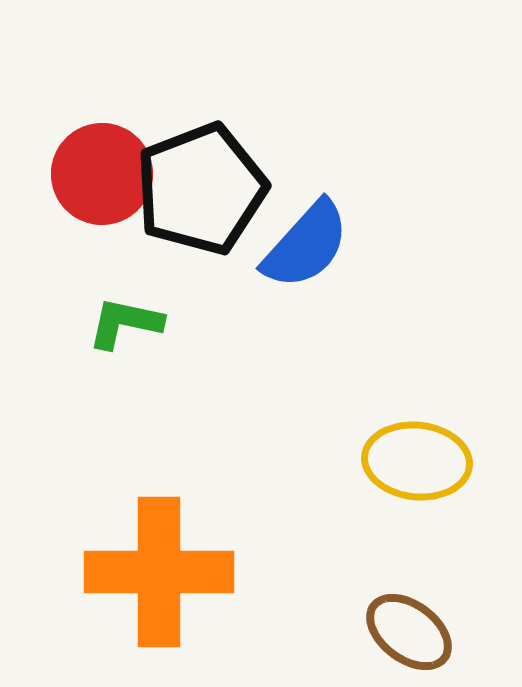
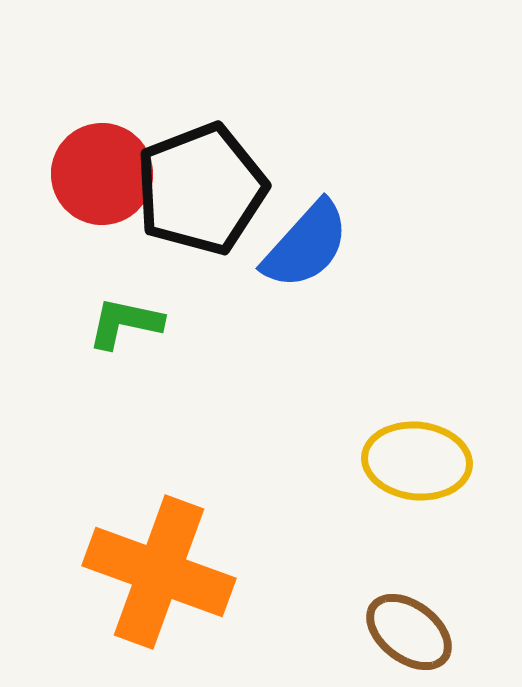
orange cross: rotated 20 degrees clockwise
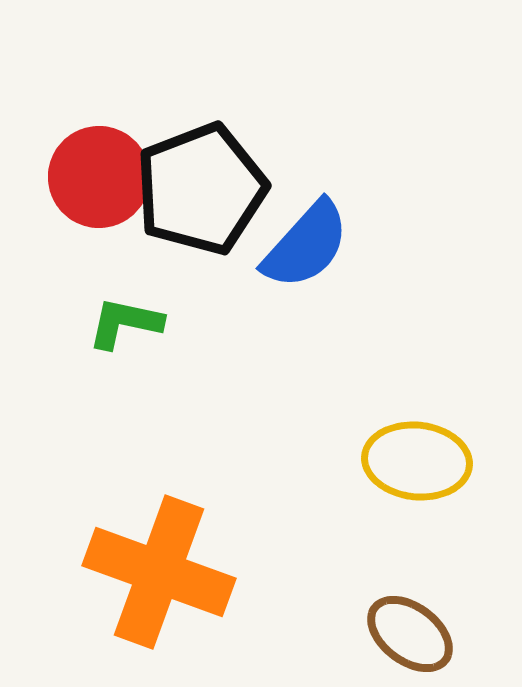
red circle: moved 3 px left, 3 px down
brown ellipse: moved 1 px right, 2 px down
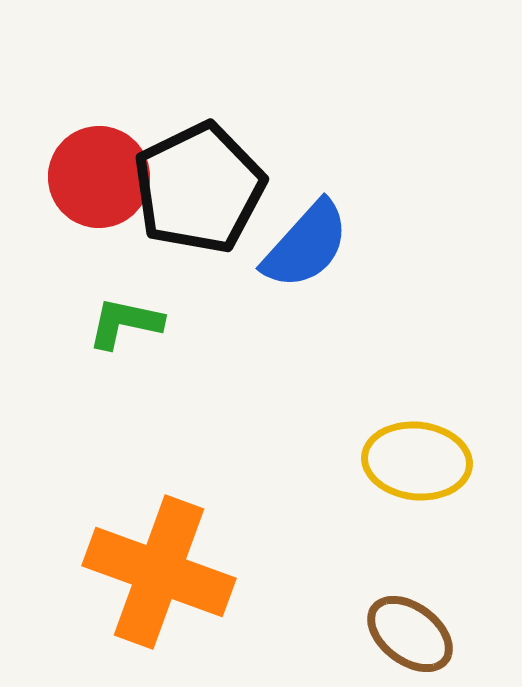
black pentagon: moved 2 px left, 1 px up; rotated 5 degrees counterclockwise
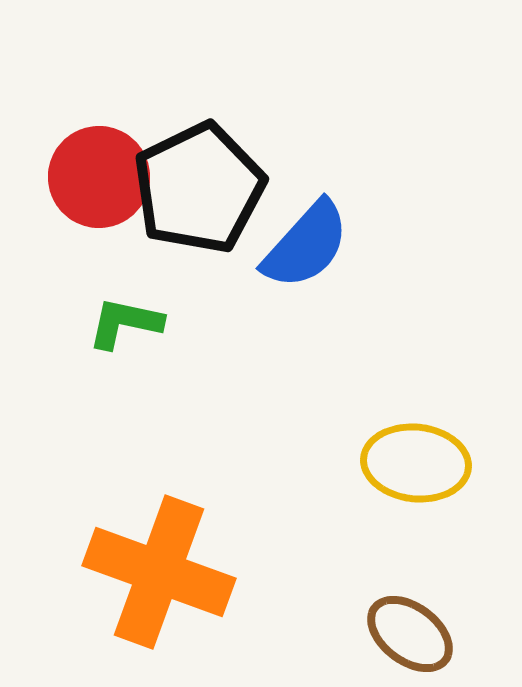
yellow ellipse: moved 1 px left, 2 px down
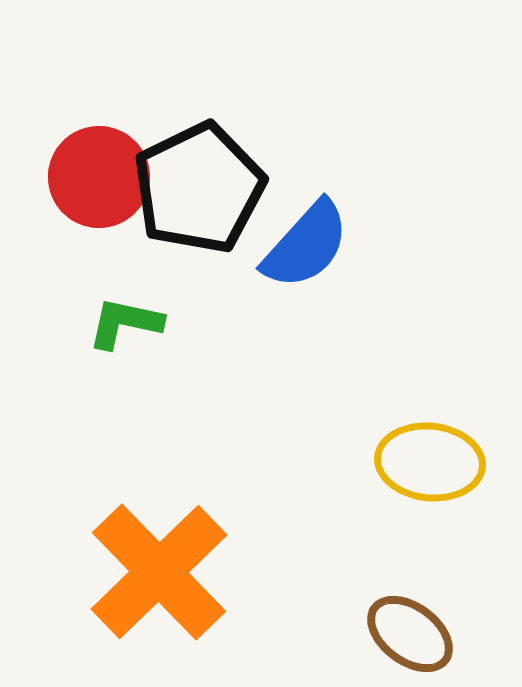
yellow ellipse: moved 14 px right, 1 px up
orange cross: rotated 26 degrees clockwise
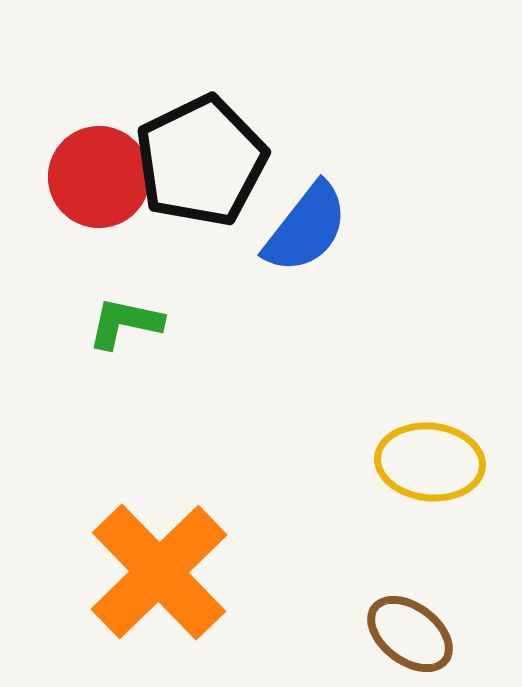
black pentagon: moved 2 px right, 27 px up
blue semicircle: moved 17 px up; rotated 4 degrees counterclockwise
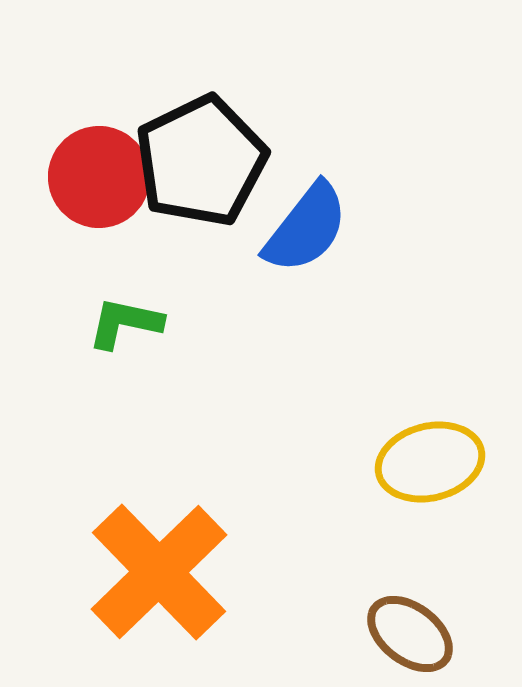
yellow ellipse: rotated 20 degrees counterclockwise
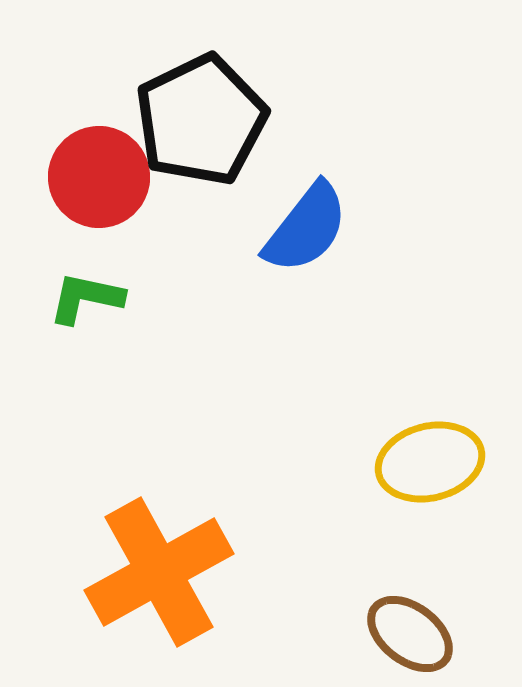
black pentagon: moved 41 px up
green L-shape: moved 39 px left, 25 px up
orange cross: rotated 15 degrees clockwise
